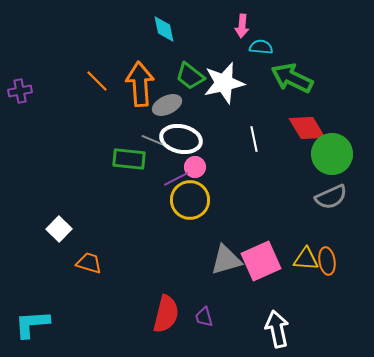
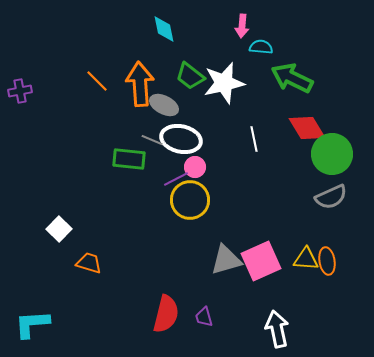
gray ellipse: moved 3 px left; rotated 52 degrees clockwise
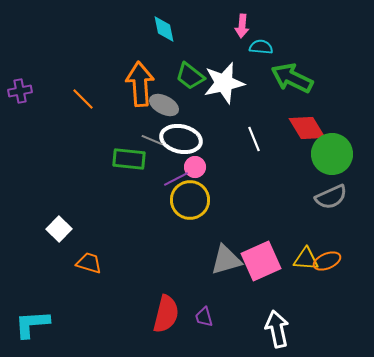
orange line: moved 14 px left, 18 px down
white line: rotated 10 degrees counterclockwise
orange ellipse: rotated 76 degrees clockwise
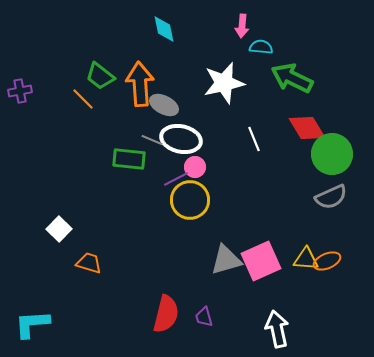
green trapezoid: moved 90 px left
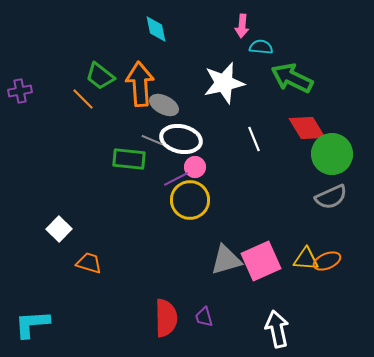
cyan diamond: moved 8 px left
red semicircle: moved 4 px down; rotated 15 degrees counterclockwise
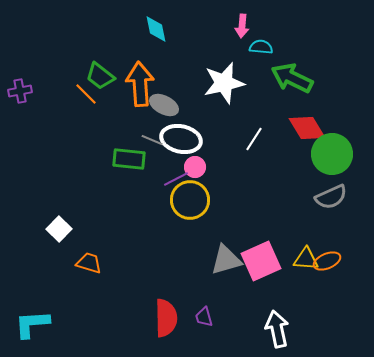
orange line: moved 3 px right, 5 px up
white line: rotated 55 degrees clockwise
